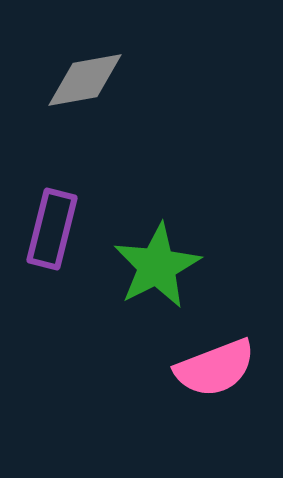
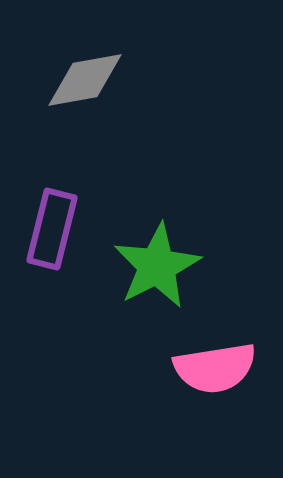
pink semicircle: rotated 12 degrees clockwise
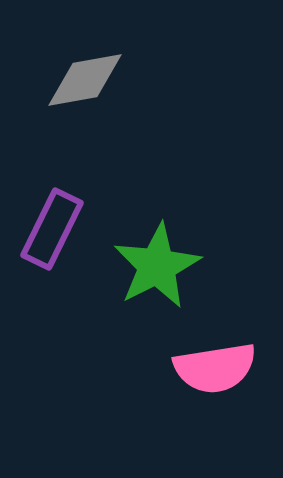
purple rectangle: rotated 12 degrees clockwise
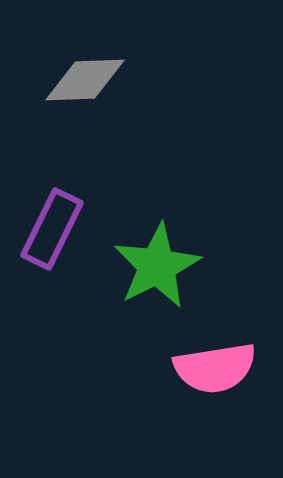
gray diamond: rotated 8 degrees clockwise
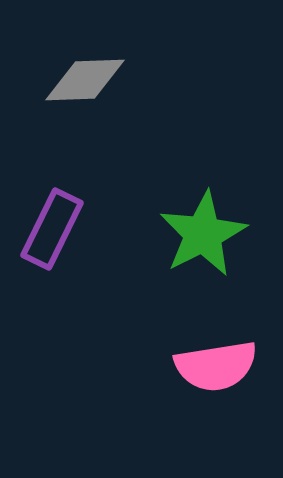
green star: moved 46 px right, 32 px up
pink semicircle: moved 1 px right, 2 px up
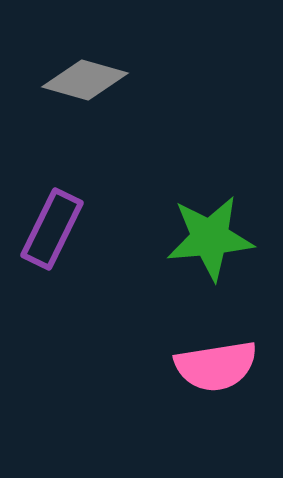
gray diamond: rotated 18 degrees clockwise
green star: moved 7 px right, 4 px down; rotated 22 degrees clockwise
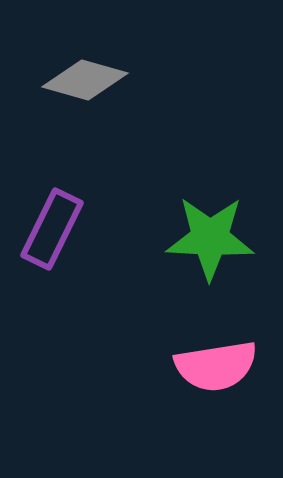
green star: rotated 8 degrees clockwise
